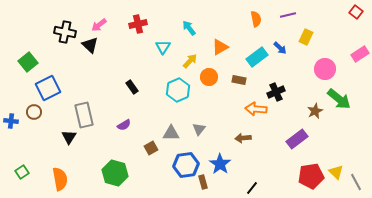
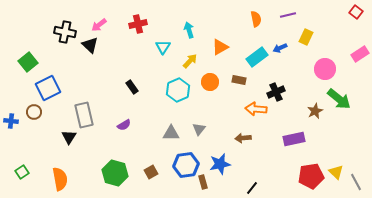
cyan arrow at (189, 28): moved 2 px down; rotated 21 degrees clockwise
blue arrow at (280, 48): rotated 112 degrees clockwise
orange circle at (209, 77): moved 1 px right, 5 px down
purple rectangle at (297, 139): moved 3 px left; rotated 25 degrees clockwise
brown square at (151, 148): moved 24 px down
blue star at (220, 164): rotated 25 degrees clockwise
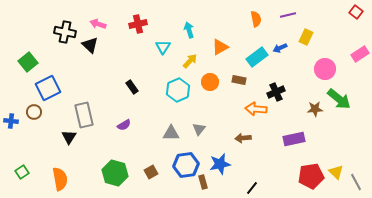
pink arrow at (99, 25): moved 1 px left, 1 px up; rotated 56 degrees clockwise
brown star at (315, 111): moved 2 px up; rotated 21 degrees clockwise
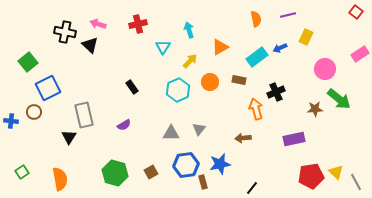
orange arrow at (256, 109): rotated 70 degrees clockwise
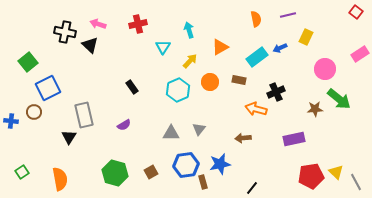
orange arrow at (256, 109): rotated 60 degrees counterclockwise
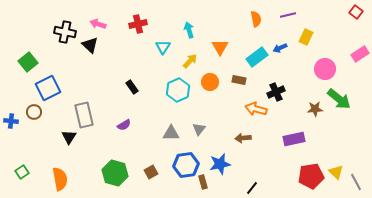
orange triangle at (220, 47): rotated 30 degrees counterclockwise
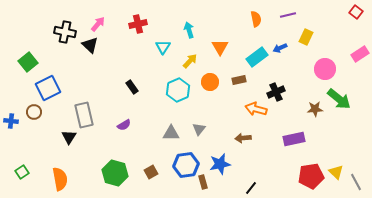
pink arrow at (98, 24): rotated 112 degrees clockwise
brown rectangle at (239, 80): rotated 24 degrees counterclockwise
black line at (252, 188): moved 1 px left
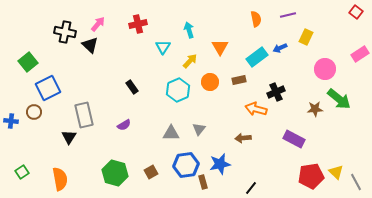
purple rectangle at (294, 139): rotated 40 degrees clockwise
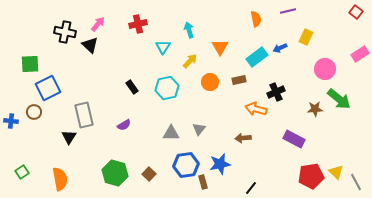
purple line at (288, 15): moved 4 px up
green square at (28, 62): moved 2 px right, 2 px down; rotated 36 degrees clockwise
cyan hexagon at (178, 90): moved 11 px left, 2 px up; rotated 10 degrees clockwise
brown square at (151, 172): moved 2 px left, 2 px down; rotated 16 degrees counterclockwise
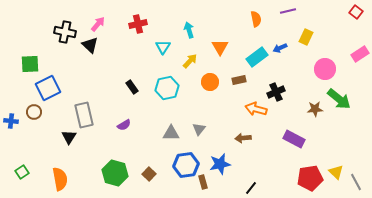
red pentagon at (311, 176): moved 1 px left, 2 px down
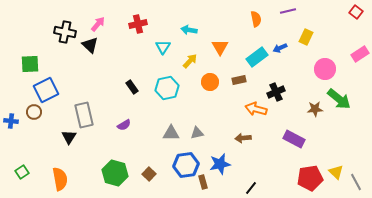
cyan arrow at (189, 30): rotated 63 degrees counterclockwise
blue square at (48, 88): moved 2 px left, 2 px down
gray triangle at (199, 129): moved 2 px left, 4 px down; rotated 40 degrees clockwise
